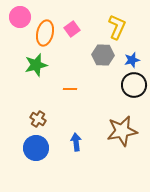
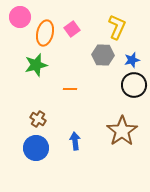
brown star: rotated 24 degrees counterclockwise
blue arrow: moved 1 px left, 1 px up
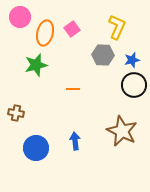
orange line: moved 3 px right
brown cross: moved 22 px left, 6 px up; rotated 21 degrees counterclockwise
brown star: rotated 12 degrees counterclockwise
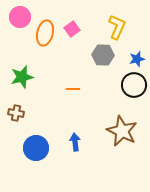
blue star: moved 5 px right, 1 px up
green star: moved 14 px left, 12 px down
blue arrow: moved 1 px down
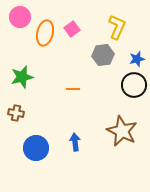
gray hexagon: rotated 10 degrees counterclockwise
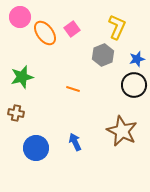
orange ellipse: rotated 50 degrees counterclockwise
gray hexagon: rotated 15 degrees counterclockwise
orange line: rotated 16 degrees clockwise
blue arrow: rotated 18 degrees counterclockwise
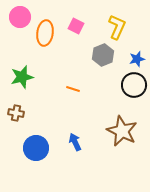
pink square: moved 4 px right, 3 px up; rotated 28 degrees counterclockwise
orange ellipse: rotated 45 degrees clockwise
